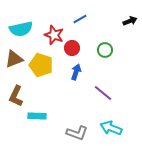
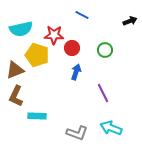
blue line: moved 2 px right, 4 px up; rotated 56 degrees clockwise
red star: rotated 18 degrees counterclockwise
brown triangle: moved 1 px right, 11 px down
yellow pentagon: moved 4 px left, 10 px up
purple line: rotated 24 degrees clockwise
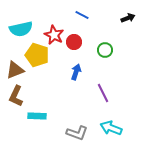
black arrow: moved 2 px left, 3 px up
red star: rotated 24 degrees clockwise
red circle: moved 2 px right, 6 px up
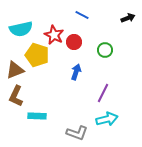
purple line: rotated 54 degrees clockwise
cyan arrow: moved 4 px left, 9 px up; rotated 145 degrees clockwise
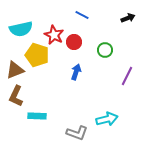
purple line: moved 24 px right, 17 px up
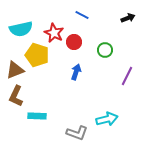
red star: moved 2 px up
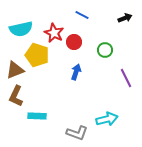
black arrow: moved 3 px left
purple line: moved 1 px left, 2 px down; rotated 54 degrees counterclockwise
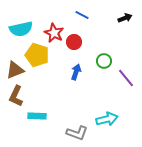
green circle: moved 1 px left, 11 px down
purple line: rotated 12 degrees counterclockwise
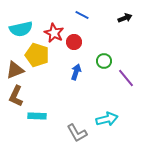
gray L-shape: rotated 40 degrees clockwise
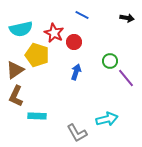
black arrow: moved 2 px right; rotated 32 degrees clockwise
green circle: moved 6 px right
brown triangle: rotated 12 degrees counterclockwise
